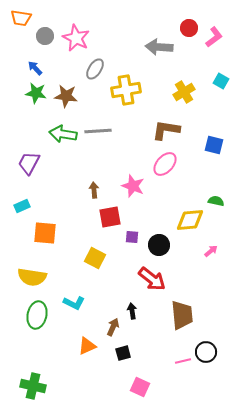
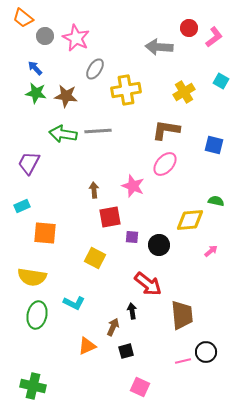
orange trapezoid at (21, 18): moved 2 px right; rotated 30 degrees clockwise
red arrow at (152, 279): moved 4 px left, 5 px down
black square at (123, 353): moved 3 px right, 2 px up
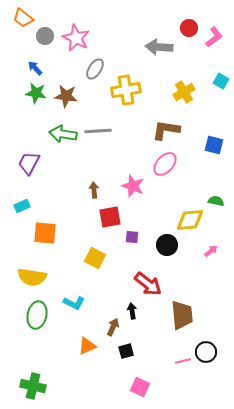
black circle at (159, 245): moved 8 px right
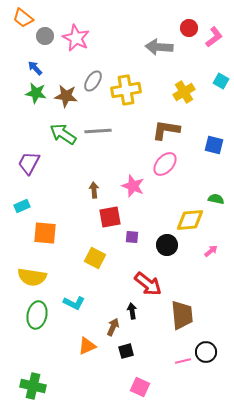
gray ellipse at (95, 69): moved 2 px left, 12 px down
green arrow at (63, 134): rotated 24 degrees clockwise
green semicircle at (216, 201): moved 2 px up
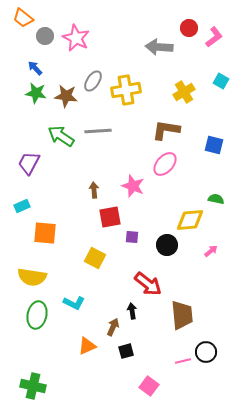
green arrow at (63, 134): moved 2 px left, 2 px down
pink square at (140, 387): moved 9 px right, 1 px up; rotated 12 degrees clockwise
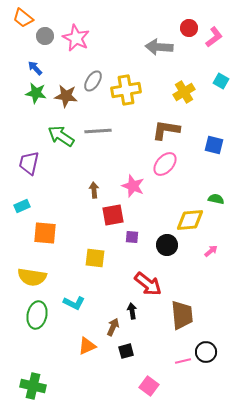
purple trapezoid at (29, 163): rotated 15 degrees counterclockwise
red square at (110, 217): moved 3 px right, 2 px up
yellow square at (95, 258): rotated 20 degrees counterclockwise
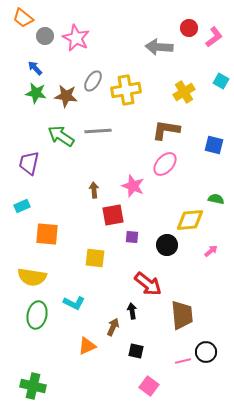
orange square at (45, 233): moved 2 px right, 1 px down
black square at (126, 351): moved 10 px right; rotated 28 degrees clockwise
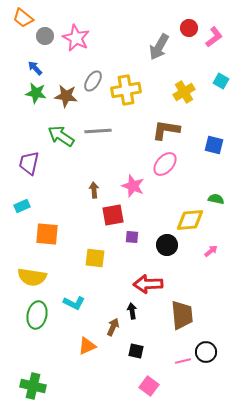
gray arrow at (159, 47): rotated 64 degrees counterclockwise
red arrow at (148, 284): rotated 140 degrees clockwise
